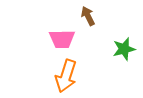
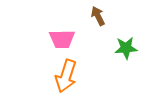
brown arrow: moved 10 px right
green star: moved 2 px right, 1 px up; rotated 10 degrees clockwise
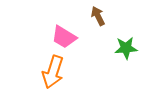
pink trapezoid: moved 2 px right, 2 px up; rotated 32 degrees clockwise
orange arrow: moved 13 px left, 4 px up
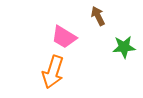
green star: moved 2 px left, 1 px up
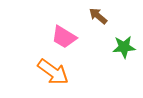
brown arrow: rotated 24 degrees counterclockwise
orange arrow: rotated 72 degrees counterclockwise
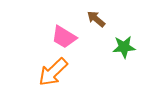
brown arrow: moved 2 px left, 3 px down
orange arrow: rotated 100 degrees clockwise
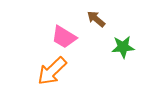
green star: moved 1 px left
orange arrow: moved 1 px left, 1 px up
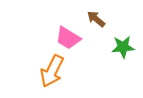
pink trapezoid: moved 4 px right, 1 px down
orange arrow: rotated 20 degrees counterclockwise
